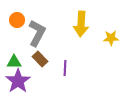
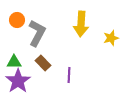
yellow star: rotated 14 degrees counterclockwise
brown rectangle: moved 3 px right, 4 px down
purple line: moved 4 px right, 7 px down
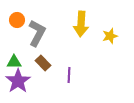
yellow star: moved 1 px left, 2 px up
